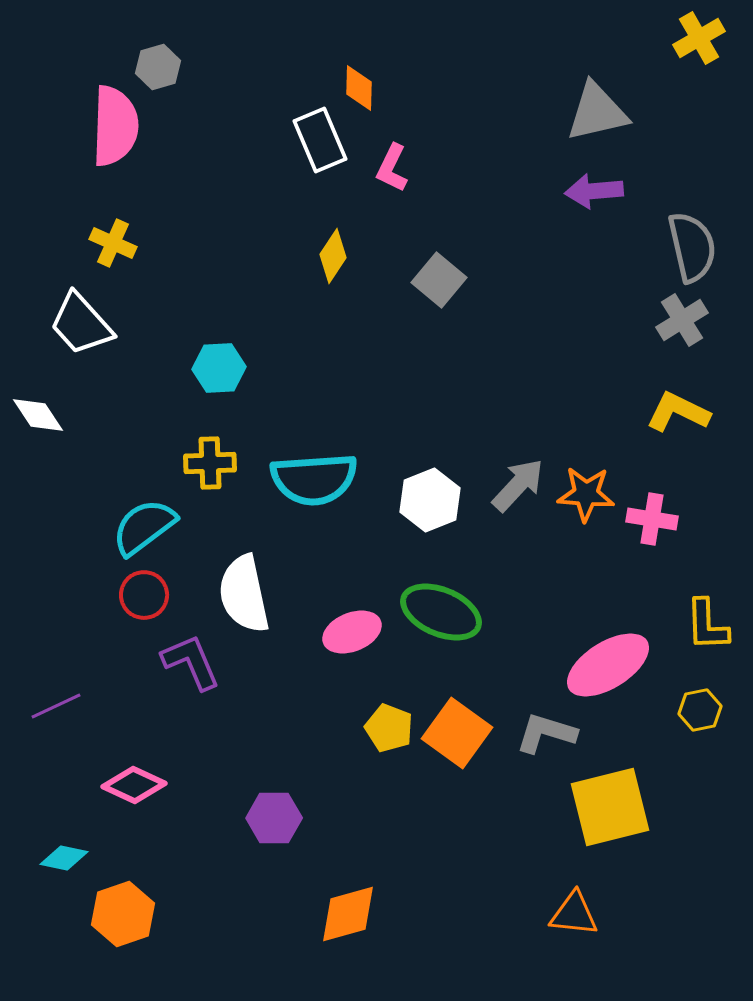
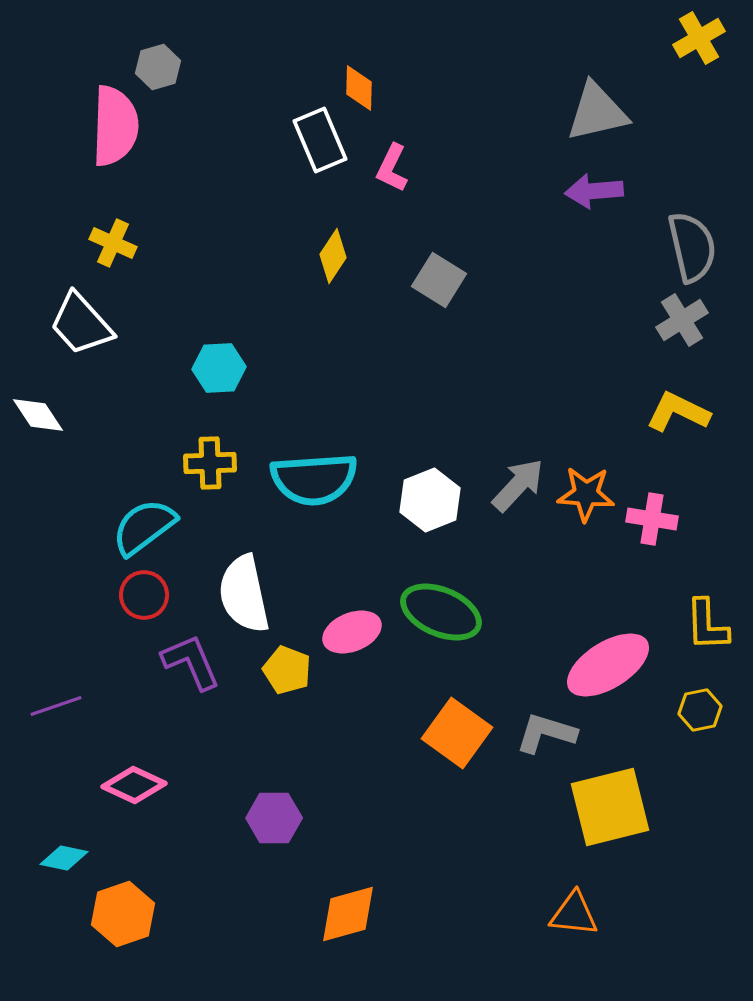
gray square at (439, 280): rotated 8 degrees counterclockwise
purple line at (56, 706): rotated 6 degrees clockwise
yellow pentagon at (389, 728): moved 102 px left, 58 px up
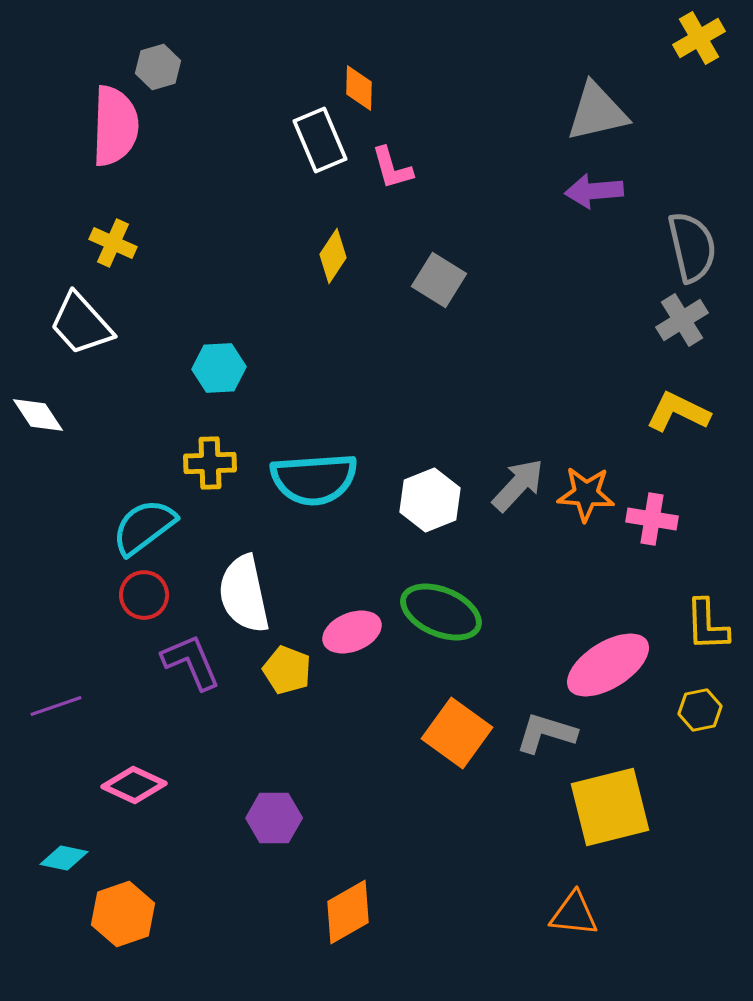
pink L-shape at (392, 168): rotated 42 degrees counterclockwise
orange diamond at (348, 914): moved 2 px up; rotated 14 degrees counterclockwise
